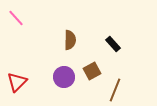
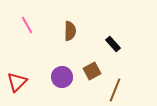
pink line: moved 11 px right, 7 px down; rotated 12 degrees clockwise
brown semicircle: moved 9 px up
purple circle: moved 2 px left
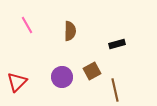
black rectangle: moved 4 px right; rotated 63 degrees counterclockwise
brown line: rotated 35 degrees counterclockwise
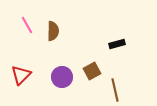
brown semicircle: moved 17 px left
red triangle: moved 4 px right, 7 px up
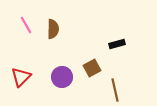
pink line: moved 1 px left
brown semicircle: moved 2 px up
brown square: moved 3 px up
red triangle: moved 2 px down
